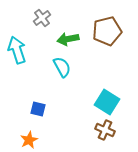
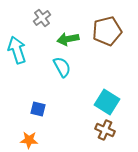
orange star: rotated 30 degrees clockwise
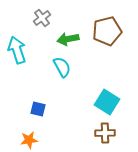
brown cross: moved 3 px down; rotated 24 degrees counterclockwise
orange star: rotated 12 degrees counterclockwise
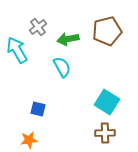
gray cross: moved 4 px left, 9 px down
cyan arrow: rotated 12 degrees counterclockwise
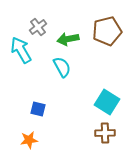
cyan arrow: moved 4 px right
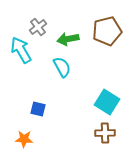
orange star: moved 5 px left, 1 px up; rotated 12 degrees clockwise
